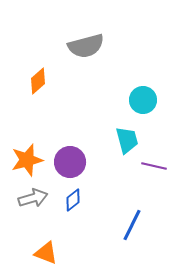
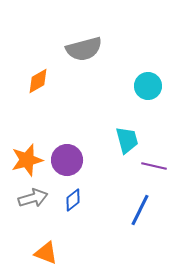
gray semicircle: moved 2 px left, 3 px down
orange diamond: rotated 12 degrees clockwise
cyan circle: moved 5 px right, 14 px up
purple circle: moved 3 px left, 2 px up
blue line: moved 8 px right, 15 px up
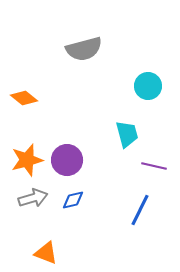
orange diamond: moved 14 px left, 17 px down; rotated 68 degrees clockwise
cyan trapezoid: moved 6 px up
blue diamond: rotated 25 degrees clockwise
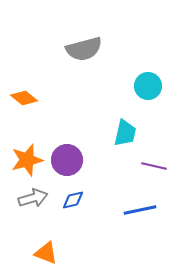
cyan trapezoid: moved 2 px left, 1 px up; rotated 28 degrees clockwise
blue line: rotated 52 degrees clockwise
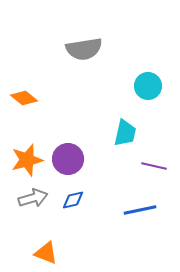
gray semicircle: rotated 6 degrees clockwise
purple circle: moved 1 px right, 1 px up
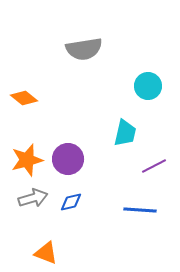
purple line: rotated 40 degrees counterclockwise
blue diamond: moved 2 px left, 2 px down
blue line: rotated 16 degrees clockwise
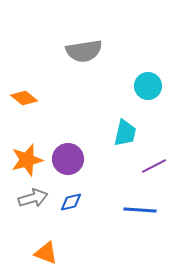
gray semicircle: moved 2 px down
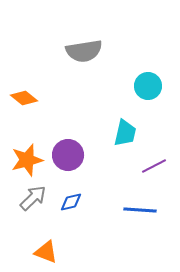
purple circle: moved 4 px up
gray arrow: rotated 28 degrees counterclockwise
orange triangle: moved 1 px up
